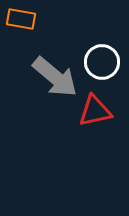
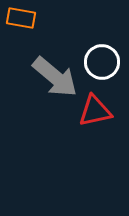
orange rectangle: moved 1 px up
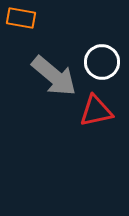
gray arrow: moved 1 px left, 1 px up
red triangle: moved 1 px right
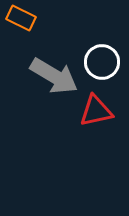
orange rectangle: rotated 16 degrees clockwise
gray arrow: rotated 9 degrees counterclockwise
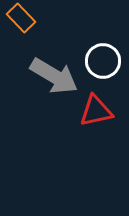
orange rectangle: rotated 20 degrees clockwise
white circle: moved 1 px right, 1 px up
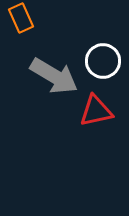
orange rectangle: rotated 20 degrees clockwise
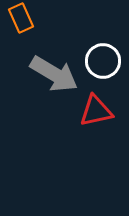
gray arrow: moved 2 px up
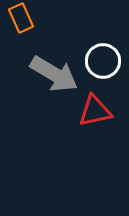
red triangle: moved 1 px left
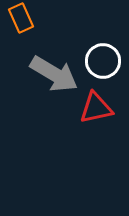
red triangle: moved 1 px right, 3 px up
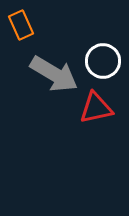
orange rectangle: moved 7 px down
